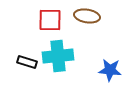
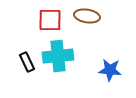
black rectangle: rotated 48 degrees clockwise
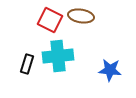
brown ellipse: moved 6 px left
red square: rotated 25 degrees clockwise
black rectangle: moved 2 px down; rotated 42 degrees clockwise
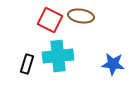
blue star: moved 3 px right, 6 px up
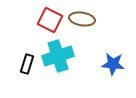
brown ellipse: moved 1 px right, 3 px down
cyan cross: rotated 12 degrees counterclockwise
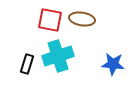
red square: rotated 15 degrees counterclockwise
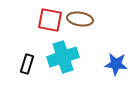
brown ellipse: moved 2 px left
cyan cross: moved 5 px right, 1 px down
blue star: moved 3 px right
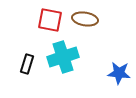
brown ellipse: moved 5 px right
blue star: moved 3 px right, 9 px down
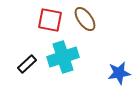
brown ellipse: rotated 45 degrees clockwise
black rectangle: rotated 30 degrees clockwise
blue star: rotated 15 degrees counterclockwise
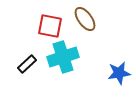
red square: moved 6 px down
